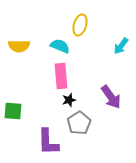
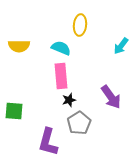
yellow ellipse: rotated 10 degrees counterclockwise
cyan semicircle: moved 1 px right, 2 px down
green square: moved 1 px right
purple L-shape: rotated 16 degrees clockwise
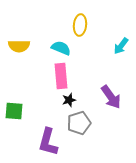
gray pentagon: rotated 15 degrees clockwise
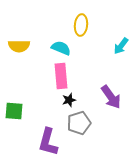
yellow ellipse: moved 1 px right
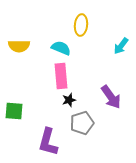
gray pentagon: moved 3 px right
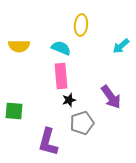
cyan arrow: rotated 12 degrees clockwise
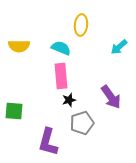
cyan arrow: moved 2 px left, 1 px down
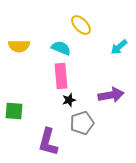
yellow ellipse: rotated 50 degrees counterclockwise
purple arrow: moved 2 px up; rotated 65 degrees counterclockwise
